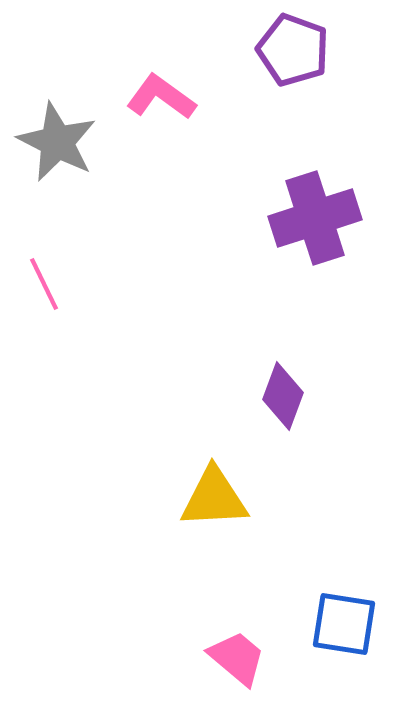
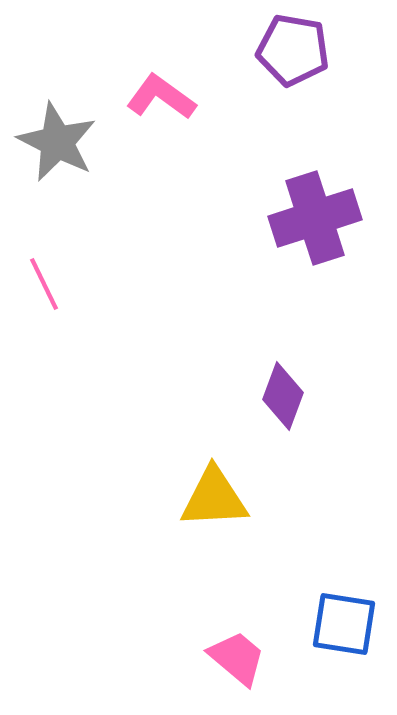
purple pentagon: rotated 10 degrees counterclockwise
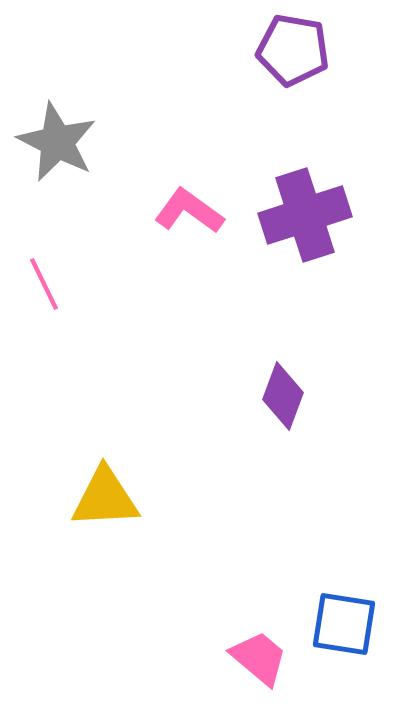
pink L-shape: moved 28 px right, 114 px down
purple cross: moved 10 px left, 3 px up
yellow triangle: moved 109 px left
pink trapezoid: moved 22 px right
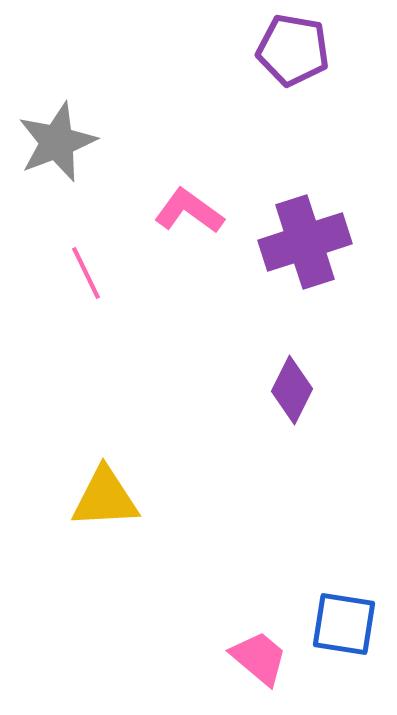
gray star: rotated 24 degrees clockwise
purple cross: moved 27 px down
pink line: moved 42 px right, 11 px up
purple diamond: moved 9 px right, 6 px up; rotated 6 degrees clockwise
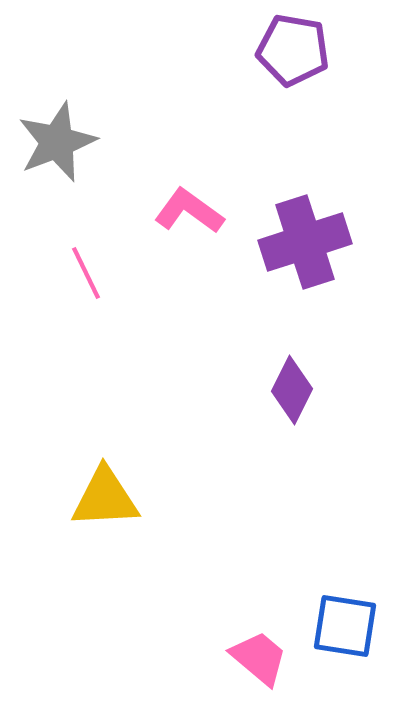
blue square: moved 1 px right, 2 px down
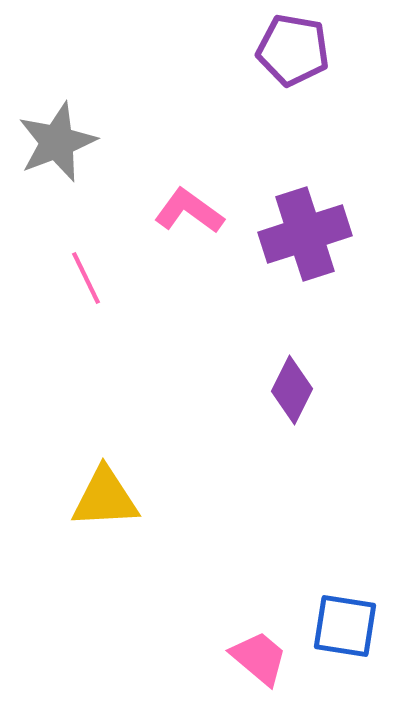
purple cross: moved 8 px up
pink line: moved 5 px down
